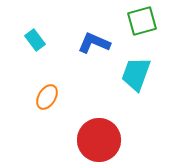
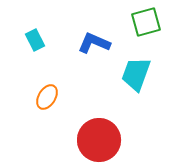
green square: moved 4 px right, 1 px down
cyan rectangle: rotated 10 degrees clockwise
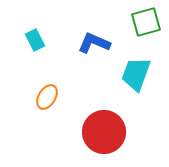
red circle: moved 5 px right, 8 px up
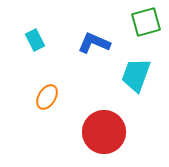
cyan trapezoid: moved 1 px down
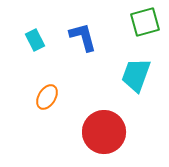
green square: moved 1 px left
blue L-shape: moved 11 px left, 6 px up; rotated 52 degrees clockwise
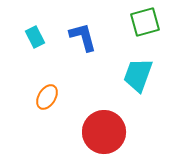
cyan rectangle: moved 3 px up
cyan trapezoid: moved 2 px right
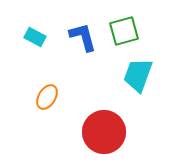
green square: moved 21 px left, 9 px down
cyan rectangle: rotated 35 degrees counterclockwise
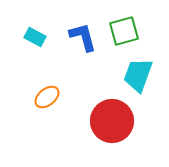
orange ellipse: rotated 20 degrees clockwise
red circle: moved 8 px right, 11 px up
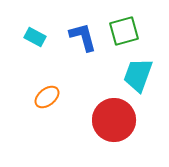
red circle: moved 2 px right, 1 px up
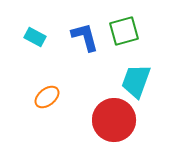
blue L-shape: moved 2 px right
cyan trapezoid: moved 2 px left, 6 px down
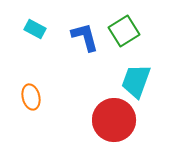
green square: rotated 16 degrees counterclockwise
cyan rectangle: moved 8 px up
orange ellipse: moved 16 px left; rotated 65 degrees counterclockwise
